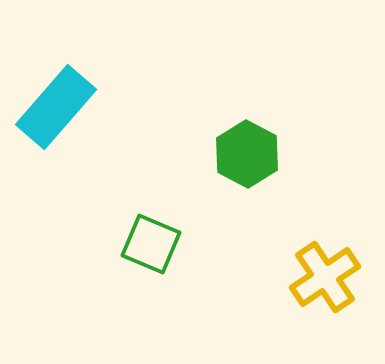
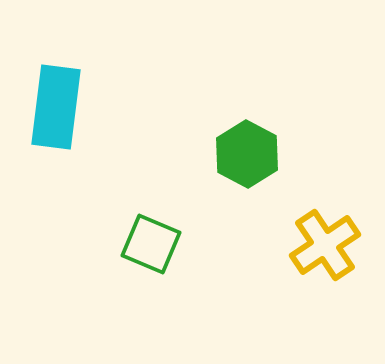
cyan rectangle: rotated 34 degrees counterclockwise
yellow cross: moved 32 px up
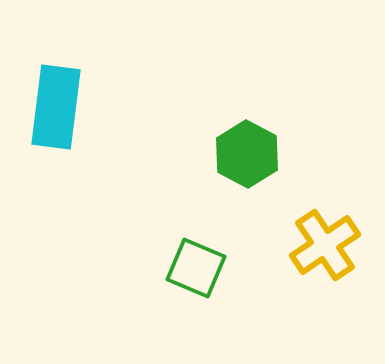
green square: moved 45 px right, 24 px down
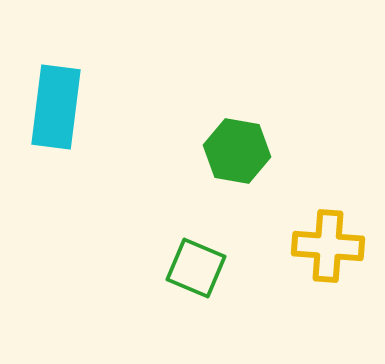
green hexagon: moved 10 px left, 3 px up; rotated 18 degrees counterclockwise
yellow cross: moved 3 px right, 1 px down; rotated 38 degrees clockwise
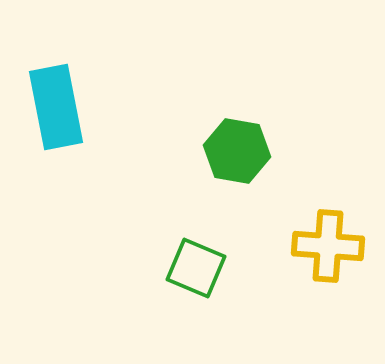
cyan rectangle: rotated 18 degrees counterclockwise
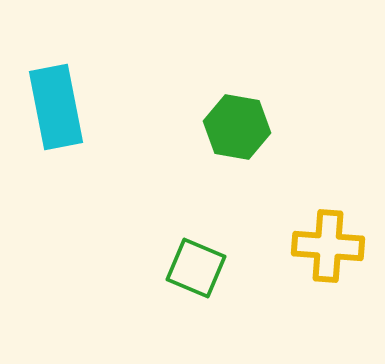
green hexagon: moved 24 px up
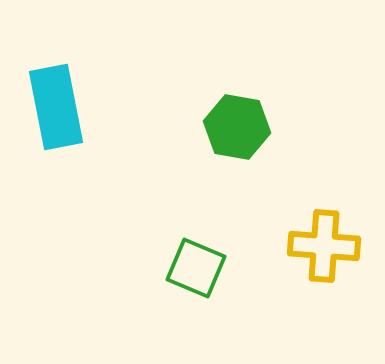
yellow cross: moved 4 px left
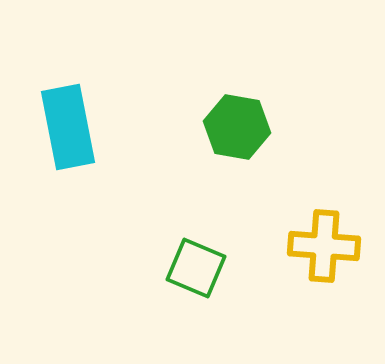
cyan rectangle: moved 12 px right, 20 px down
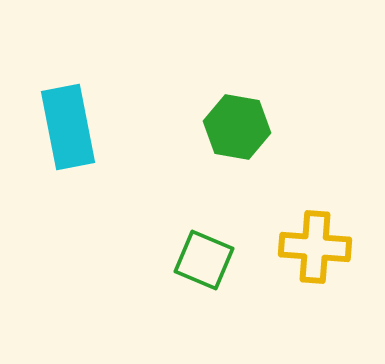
yellow cross: moved 9 px left, 1 px down
green square: moved 8 px right, 8 px up
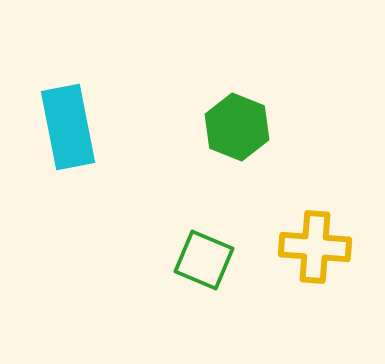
green hexagon: rotated 12 degrees clockwise
